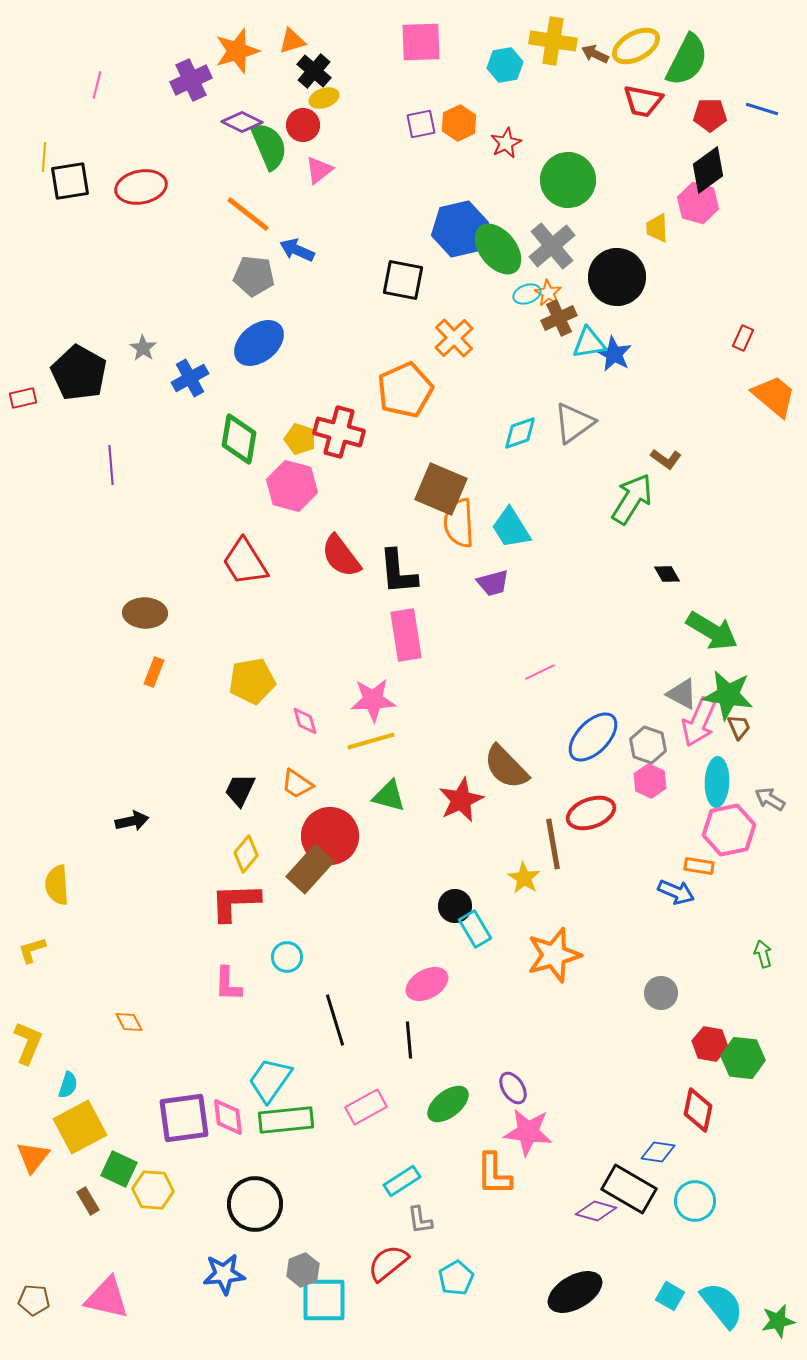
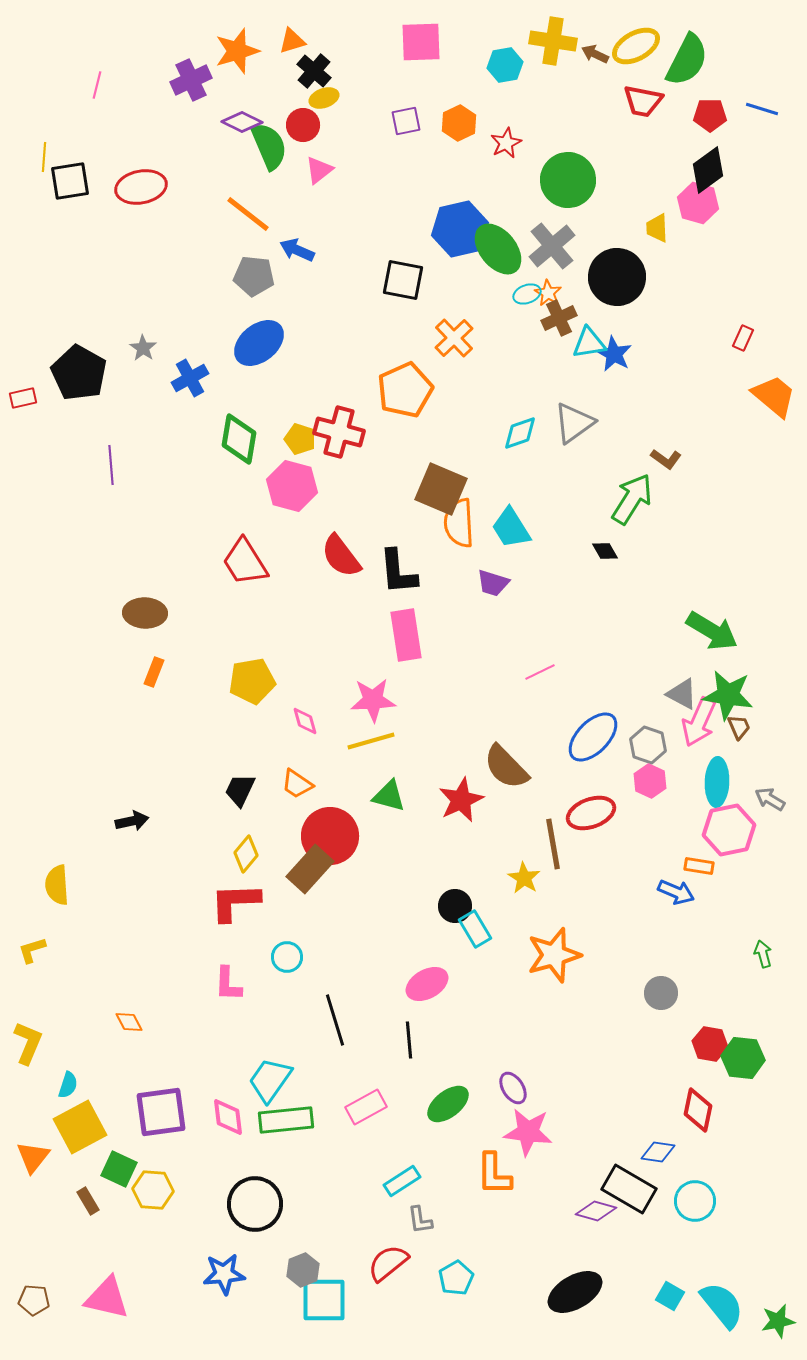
purple square at (421, 124): moved 15 px left, 3 px up
black diamond at (667, 574): moved 62 px left, 23 px up
purple trapezoid at (493, 583): rotated 32 degrees clockwise
purple square at (184, 1118): moved 23 px left, 6 px up
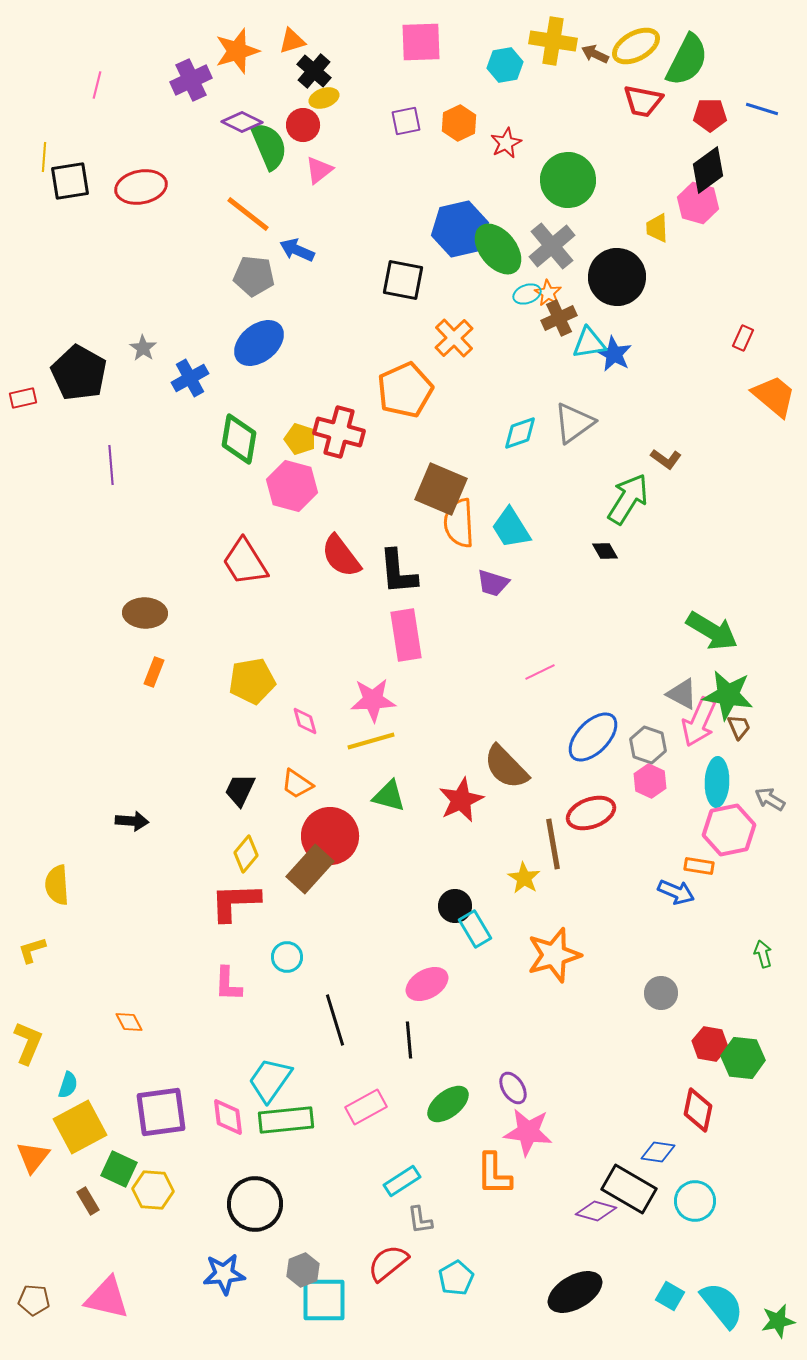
green arrow at (632, 499): moved 4 px left
black arrow at (132, 821): rotated 16 degrees clockwise
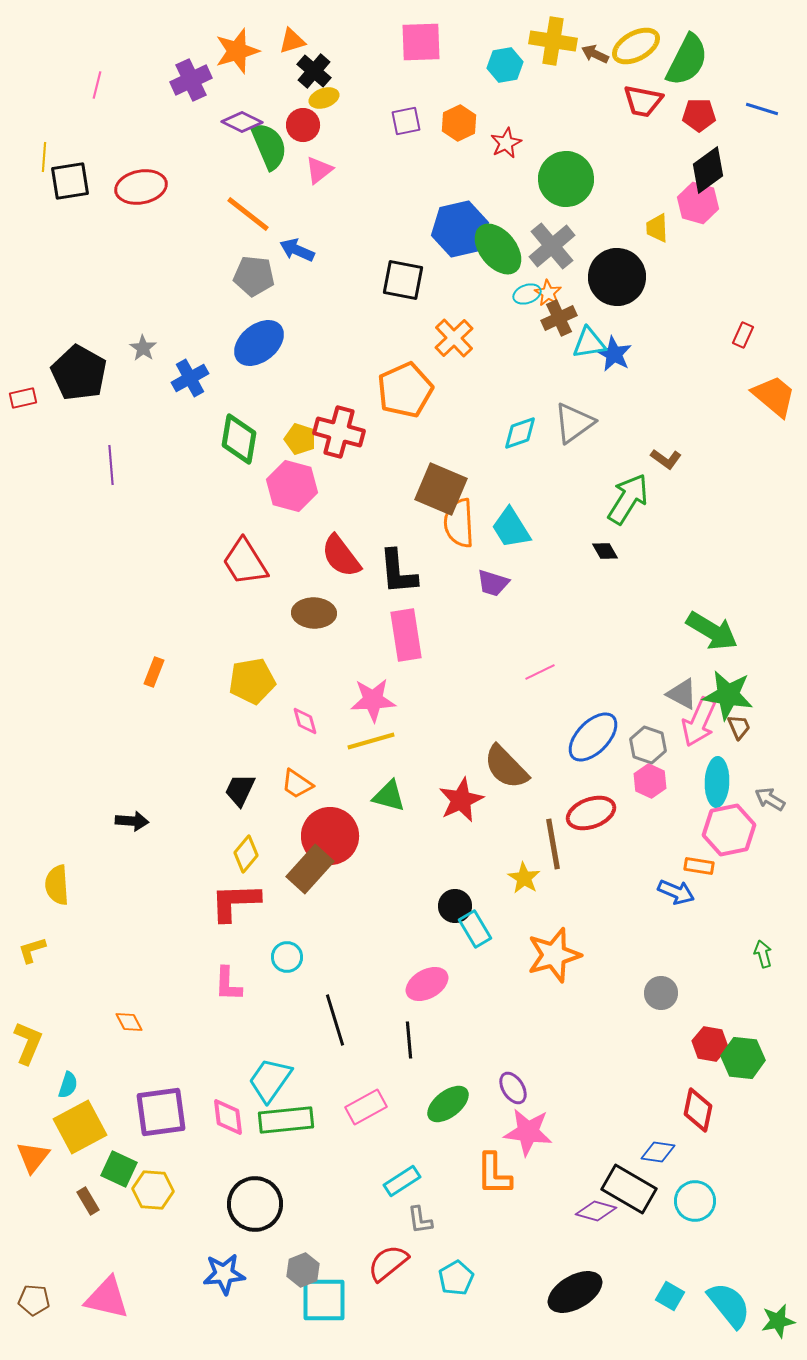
red pentagon at (710, 115): moved 11 px left
green circle at (568, 180): moved 2 px left, 1 px up
red rectangle at (743, 338): moved 3 px up
brown ellipse at (145, 613): moved 169 px right
cyan semicircle at (722, 1305): moved 7 px right
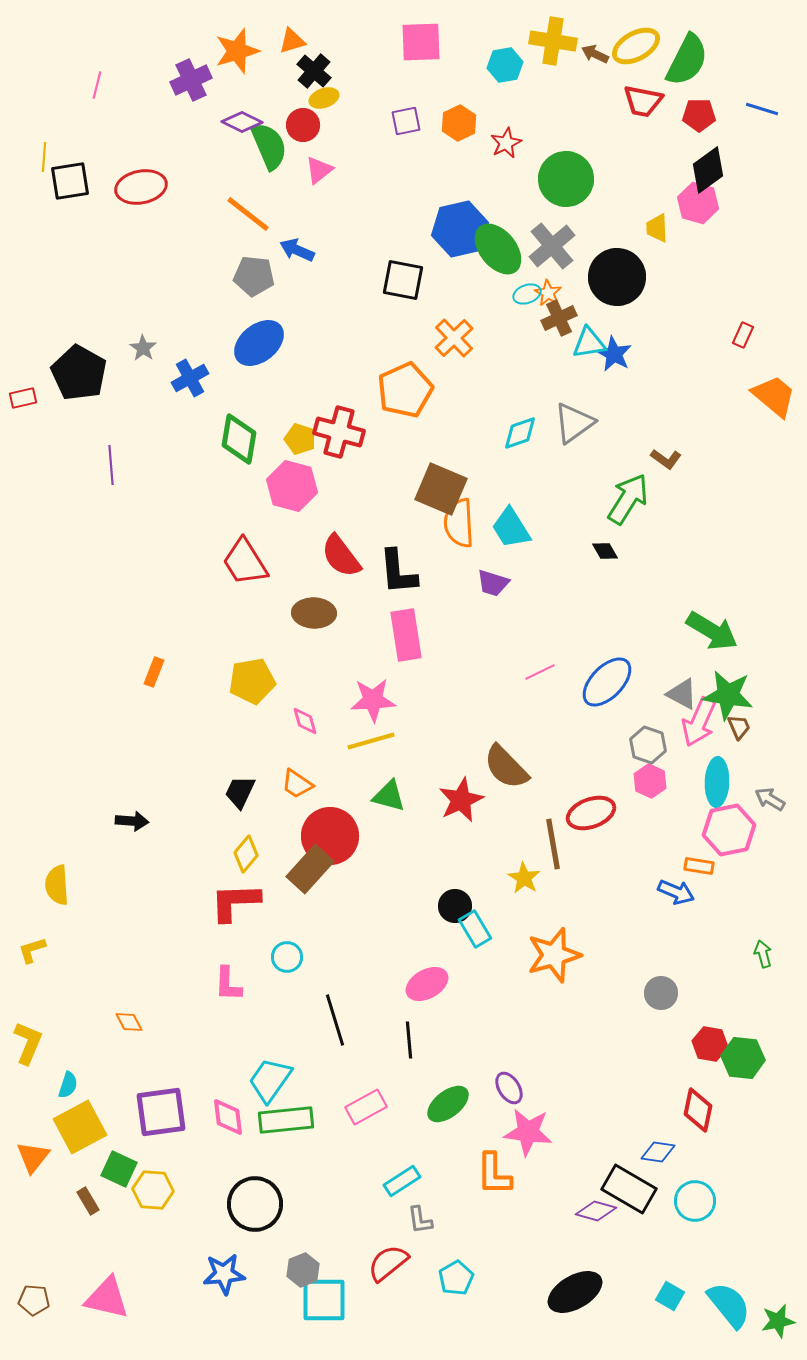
blue ellipse at (593, 737): moved 14 px right, 55 px up
black trapezoid at (240, 790): moved 2 px down
purple ellipse at (513, 1088): moved 4 px left
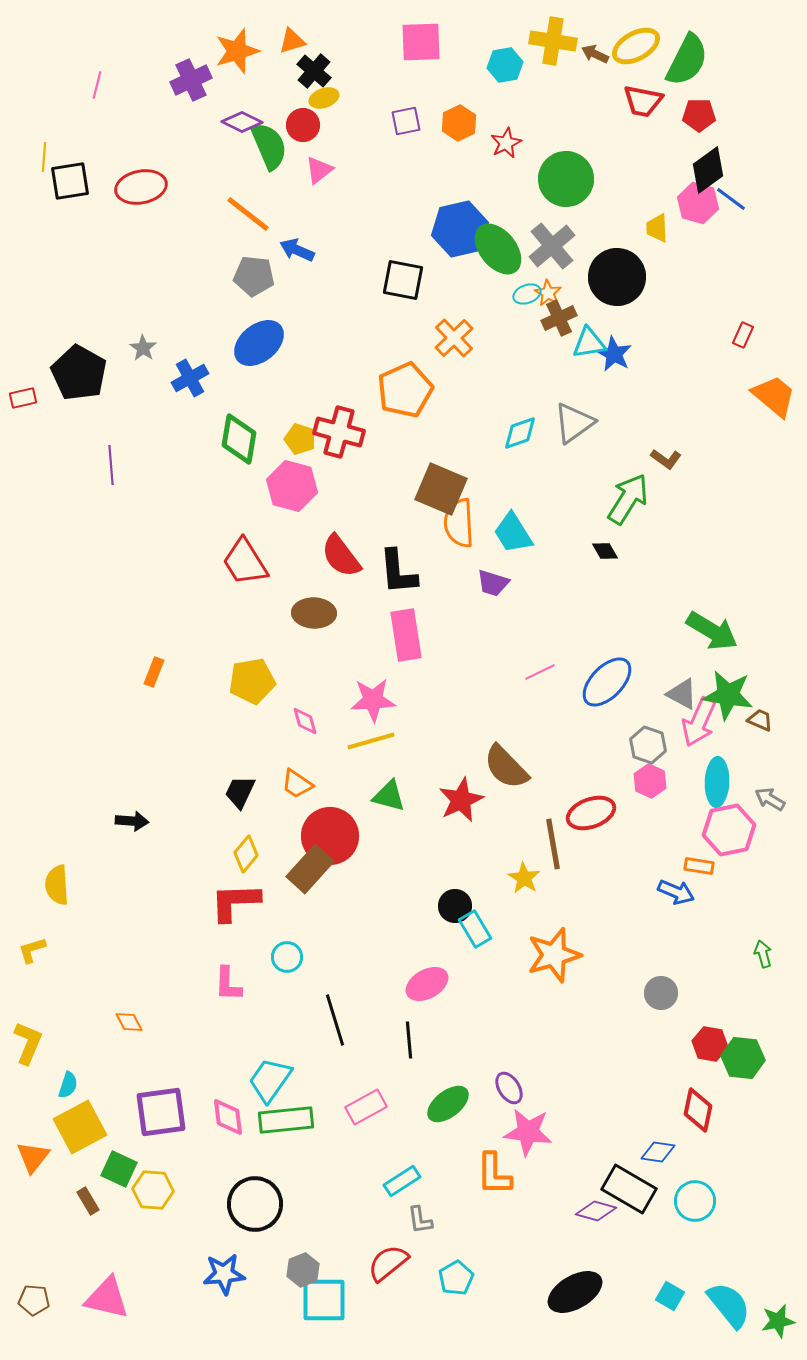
blue line at (762, 109): moved 31 px left, 90 px down; rotated 20 degrees clockwise
cyan trapezoid at (511, 528): moved 2 px right, 5 px down
brown trapezoid at (739, 727): moved 21 px right, 7 px up; rotated 44 degrees counterclockwise
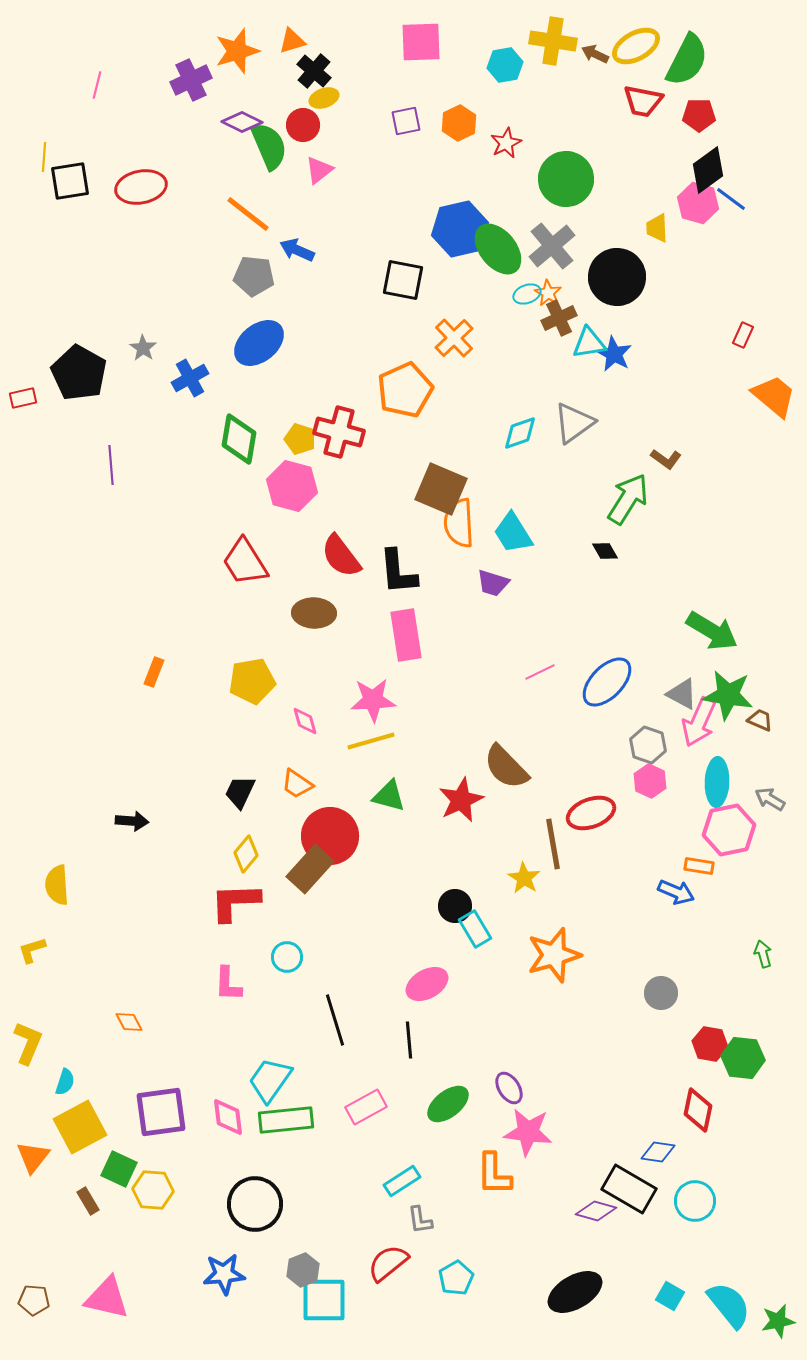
cyan semicircle at (68, 1085): moved 3 px left, 3 px up
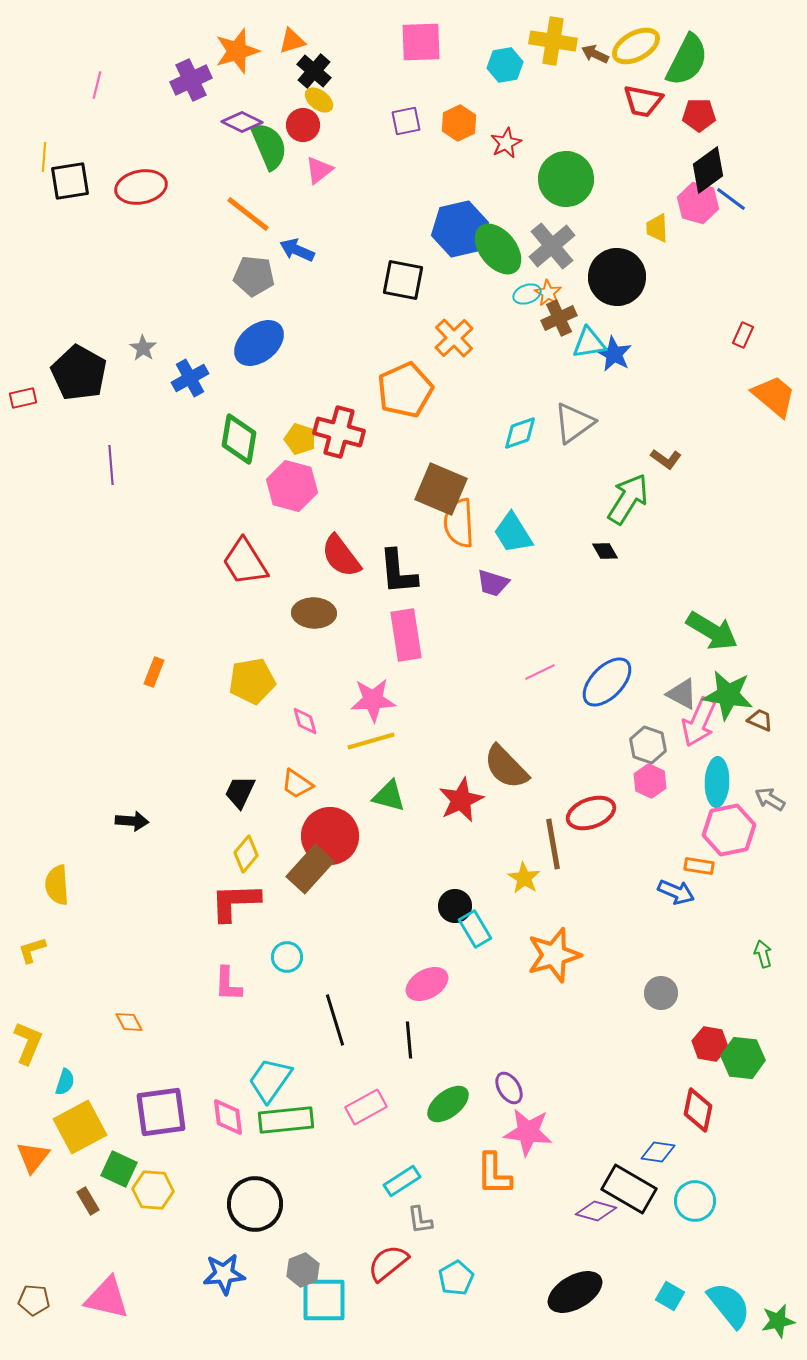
yellow ellipse at (324, 98): moved 5 px left, 2 px down; rotated 56 degrees clockwise
